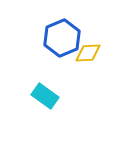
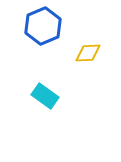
blue hexagon: moved 19 px left, 12 px up
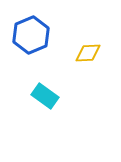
blue hexagon: moved 12 px left, 9 px down
